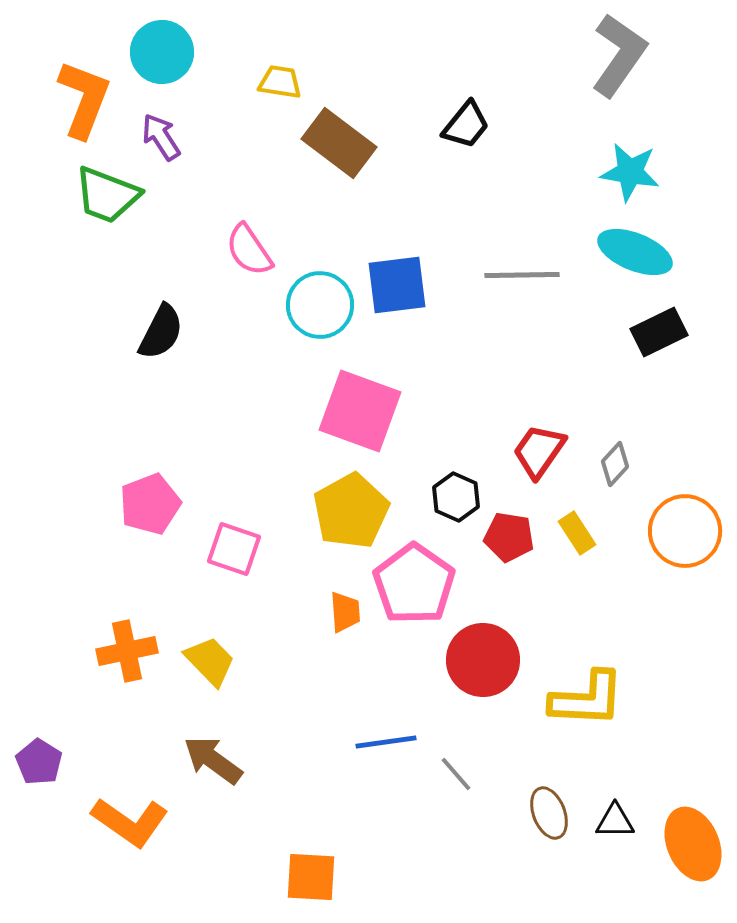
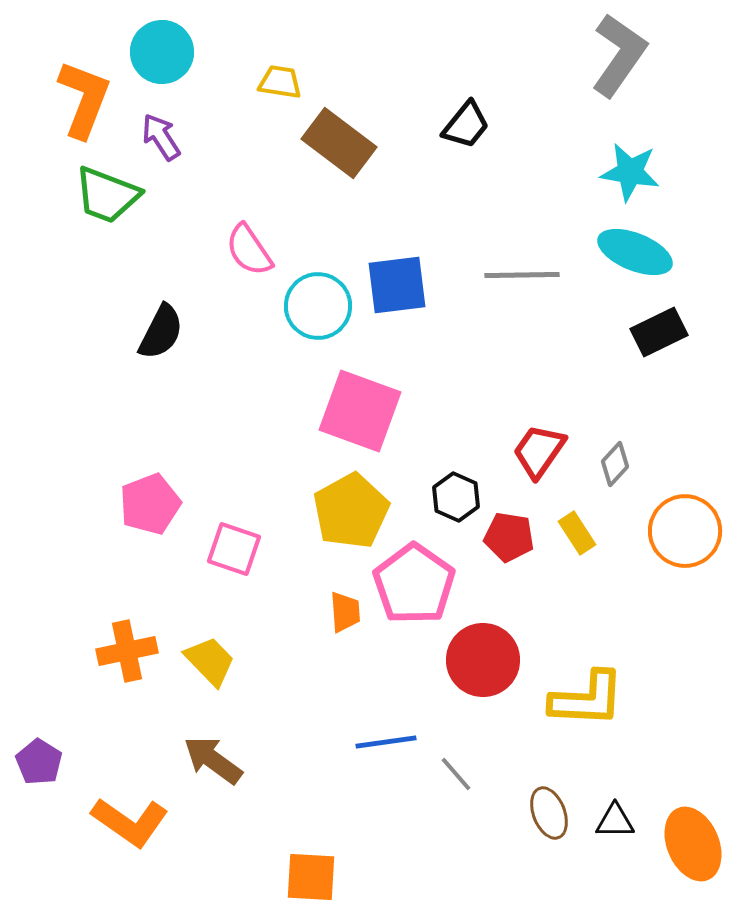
cyan circle at (320, 305): moved 2 px left, 1 px down
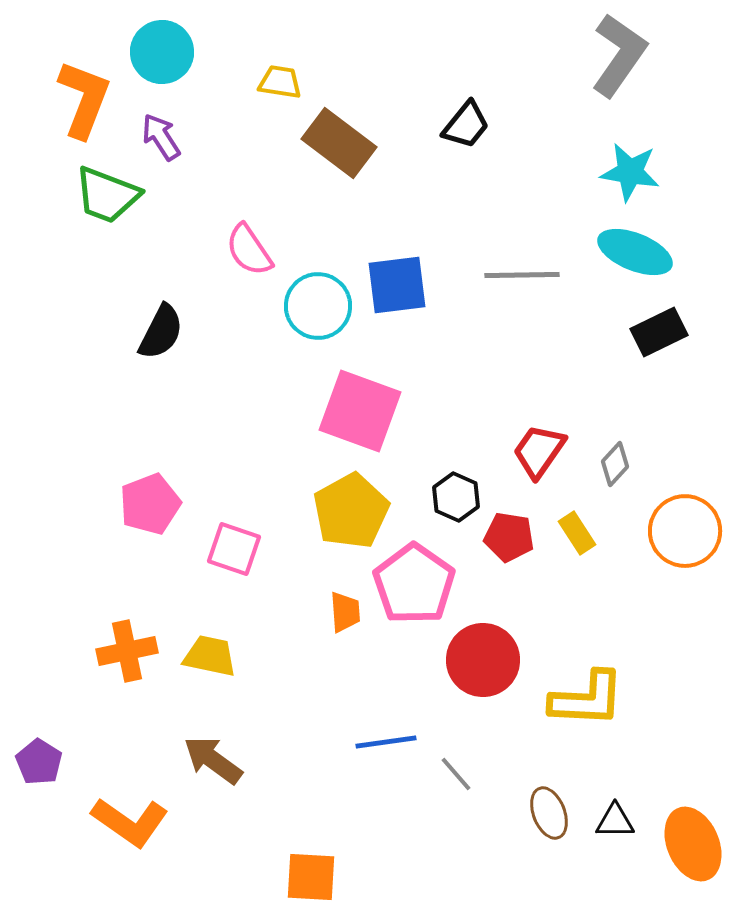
yellow trapezoid at (210, 661): moved 5 px up; rotated 34 degrees counterclockwise
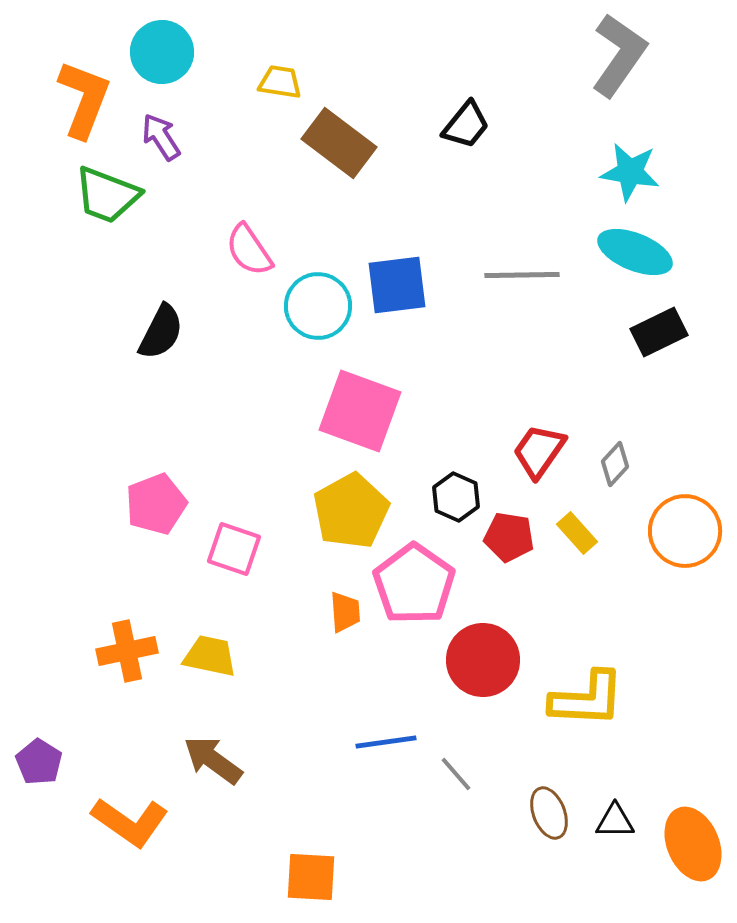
pink pentagon at (150, 504): moved 6 px right
yellow rectangle at (577, 533): rotated 9 degrees counterclockwise
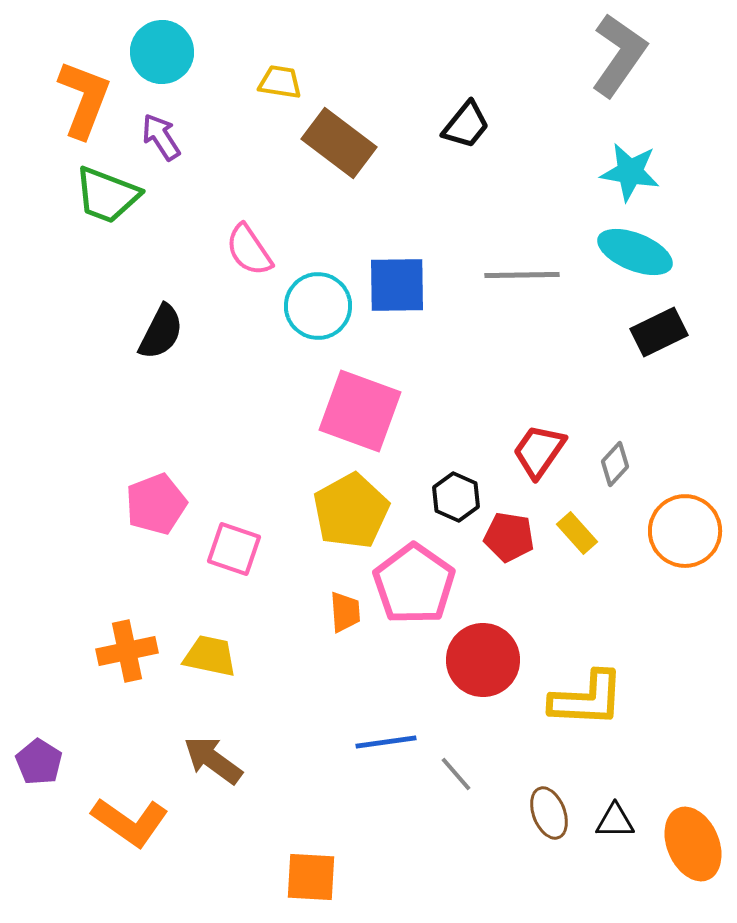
blue square at (397, 285): rotated 6 degrees clockwise
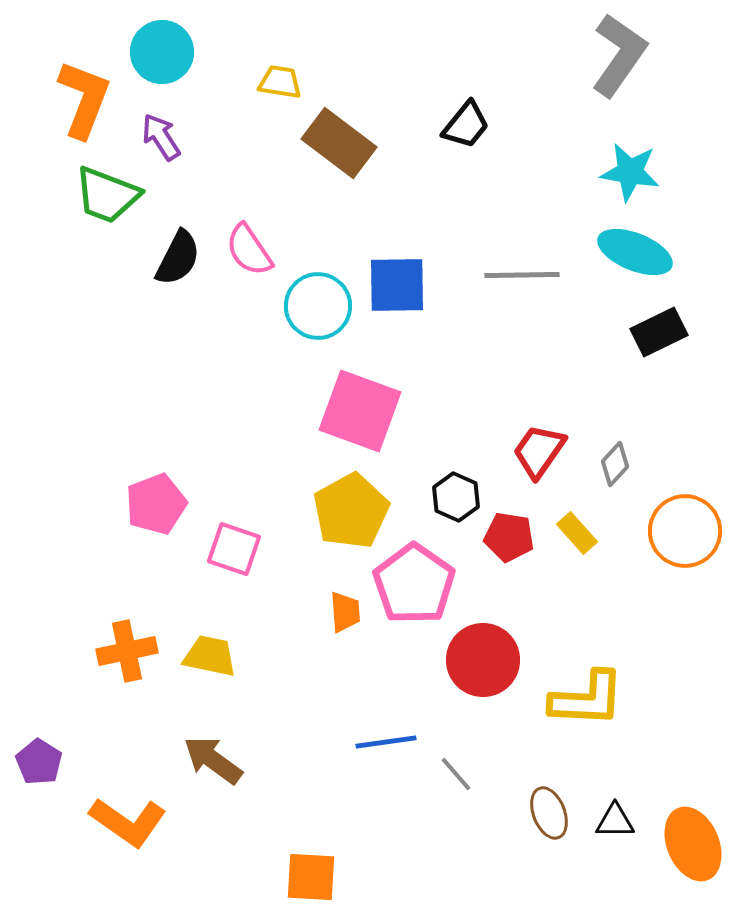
black semicircle at (161, 332): moved 17 px right, 74 px up
orange L-shape at (130, 822): moved 2 px left
